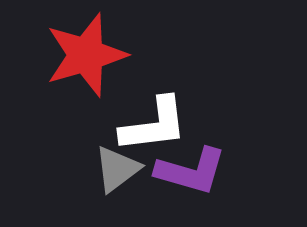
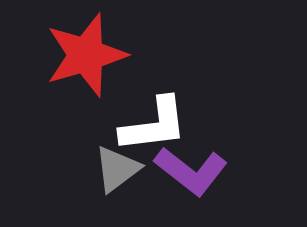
purple L-shape: rotated 22 degrees clockwise
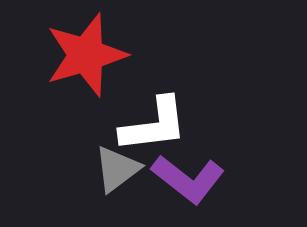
purple L-shape: moved 3 px left, 8 px down
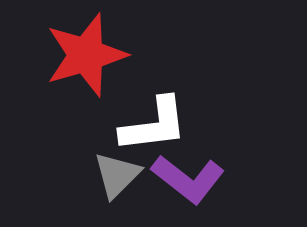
gray triangle: moved 6 px down; rotated 8 degrees counterclockwise
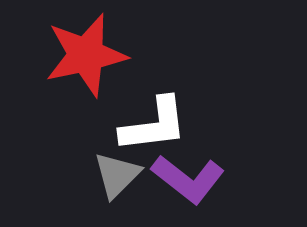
red star: rotated 4 degrees clockwise
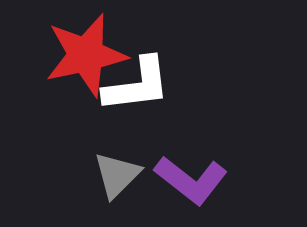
white L-shape: moved 17 px left, 40 px up
purple L-shape: moved 3 px right, 1 px down
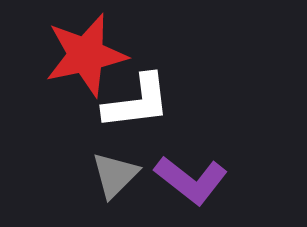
white L-shape: moved 17 px down
gray triangle: moved 2 px left
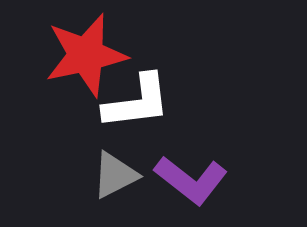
gray triangle: rotated 18 degrees clockwise
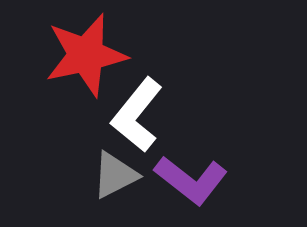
white L-shape: moved 13 px down; rotated 136 degrees clockwise
